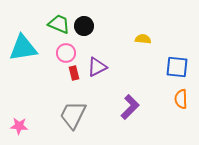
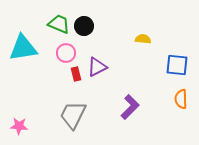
blue square: moved 2 px up
red rectangle: moved 2 px right, 1 px down
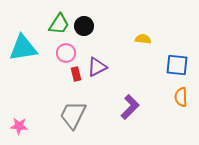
green trapezoid: rotated 100 degrees clockwise
orange semicircle: moved 2 px up
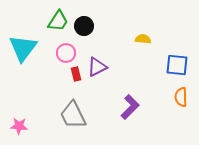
green trapezoid: moved 1 px left, 3 px up
cyan triangle: rotated 44 degrees counterclockwise
gray trapezoid: rotated 52 degrees counterclockwise
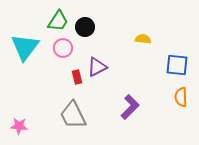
black circle: moved 1 px right, 1 px down
cyan triangle: moved 2 px right, 1 px up
pink circle: moved 3 px left, 5 px up
red rectangle: moved 1 px right, 3 px down
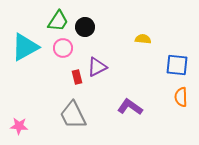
cyan triangle: rotated 24 degrees clockwise
purple L-shape: rotated 100 degrees counterclockwise
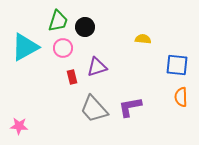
green trapezoid: rotated 15 degrees counterclockwise
purple triangle: rotated 10 degrees clockwise
red rectangle: moved 5 px left
purple L-shape: rotated 45 degrees counterclockwise
gray trapezoid: moved 21 px right, 6 px up; rotated 16 degrees counterclockwise
